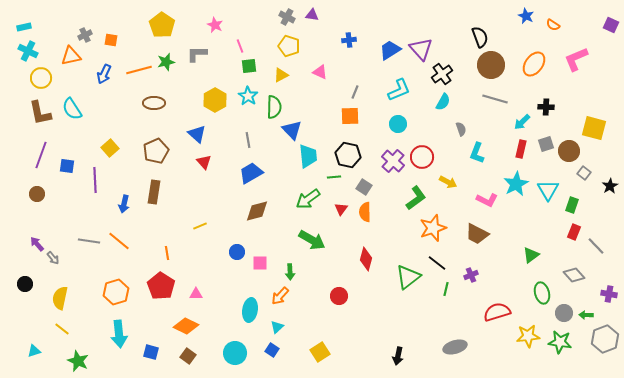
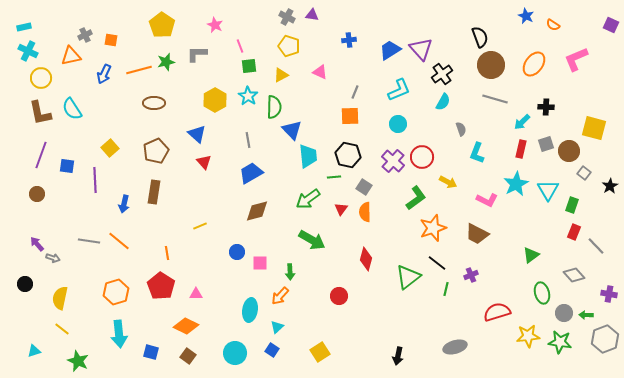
gray arrow at (53, 258): rotated 32 degrees counterclockwise
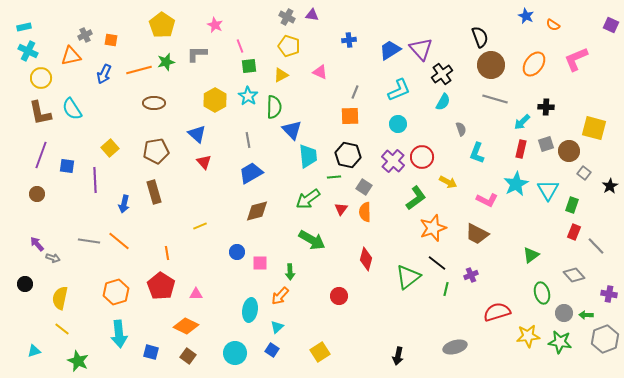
brown pentagon at (156, 151): rotated 15 degrees clockwise
brown rectangle at (154, 192): rotated 25 degrees counterclockwise
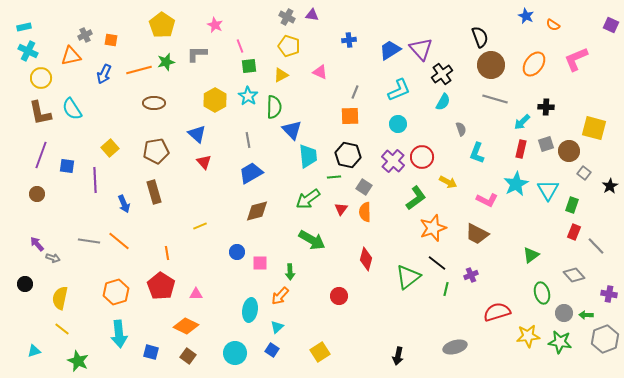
blue arrow at (124, 204): rotated 36 degrees counterclockwise
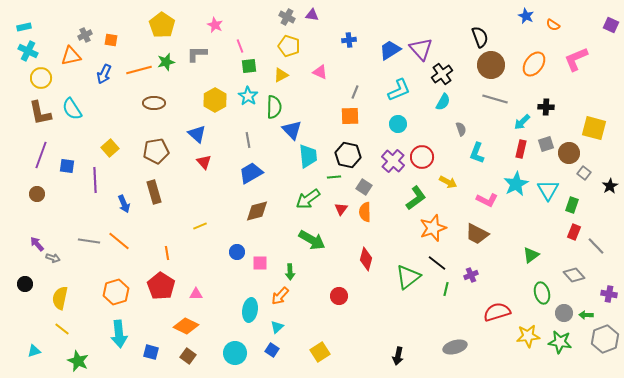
brown circle at (569, 151): moved 2 px down
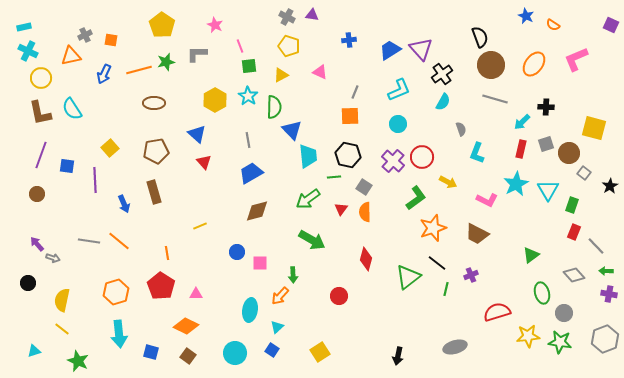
green arrow at (290, 272): moved 3 px right, 3 px down
black circle at (25, 284): moved 3 px right, 1 px up
yellow semicircle at (60, 298): moved 2 px right, 2 px down
green arrow at (586, 315): moved 20 px right, 44 px up
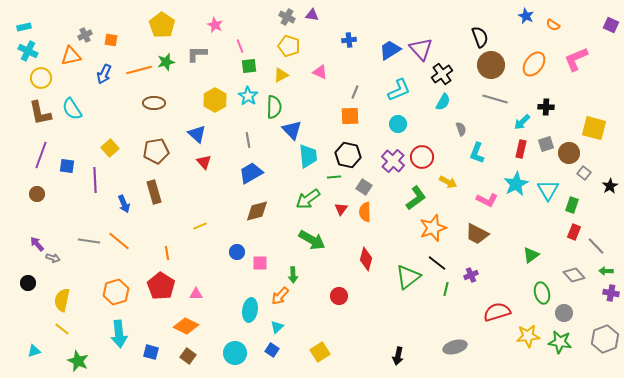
purple cross at (609, 294): moved 2 px right, 1 px up
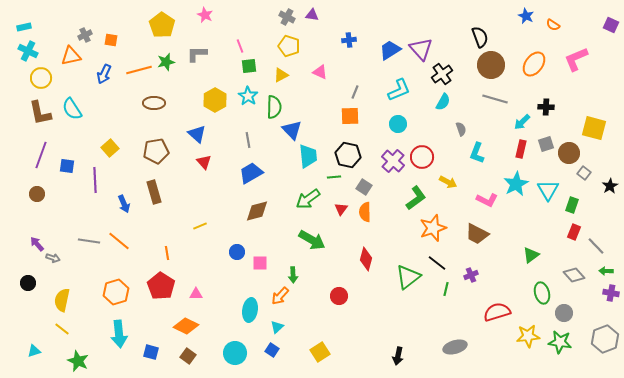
pink star at (215, 25): moved 10 px left, 10 px up
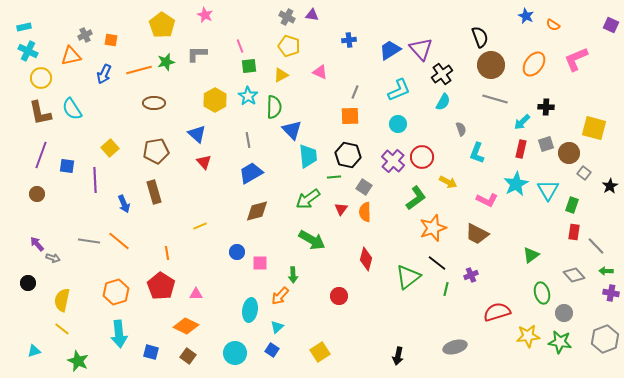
red rectangle at (574, 232): rotated 14 degrees counterclockwise
